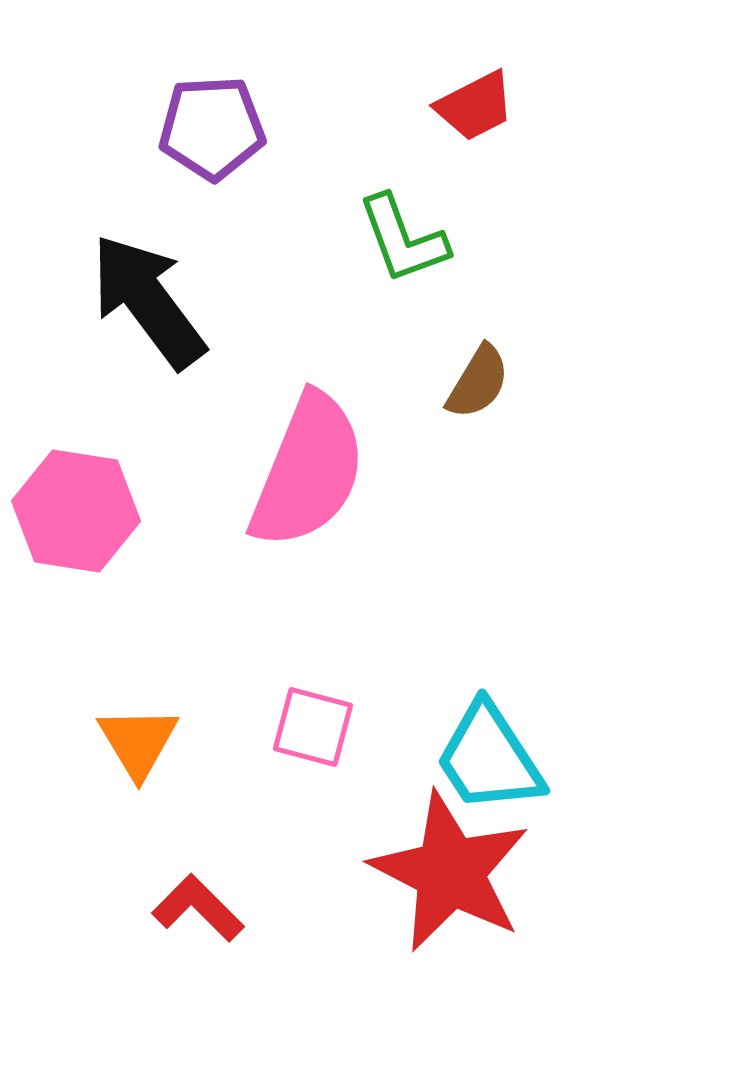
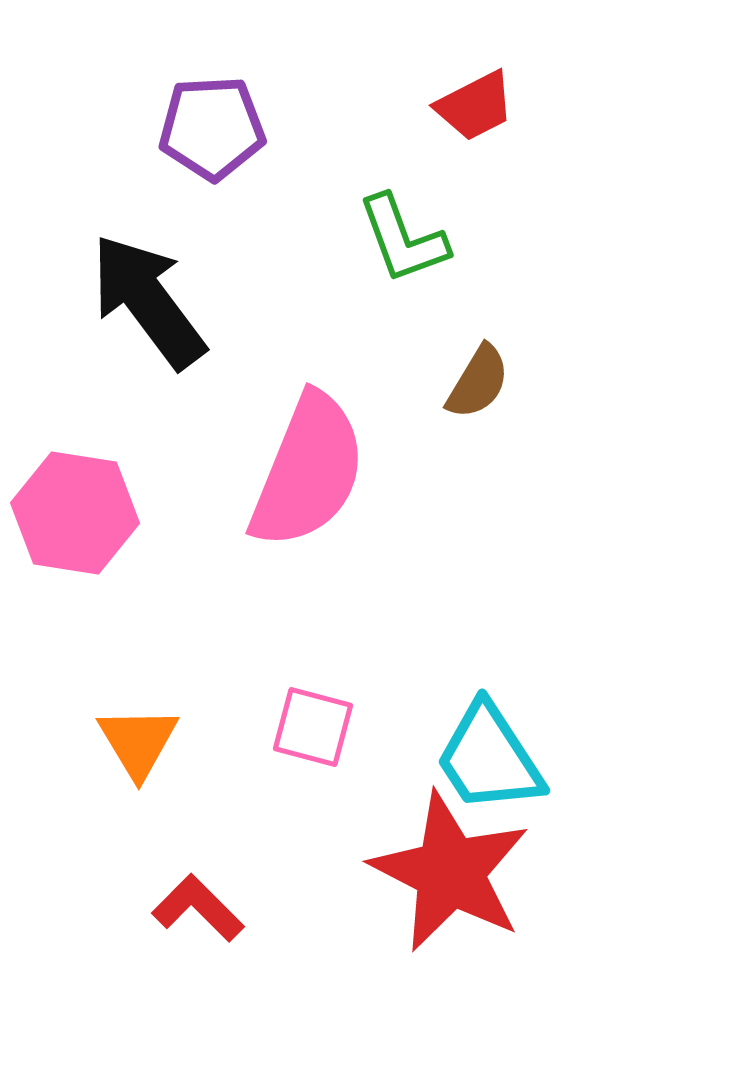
pink hexagon: moved 1 px left, 2 px down
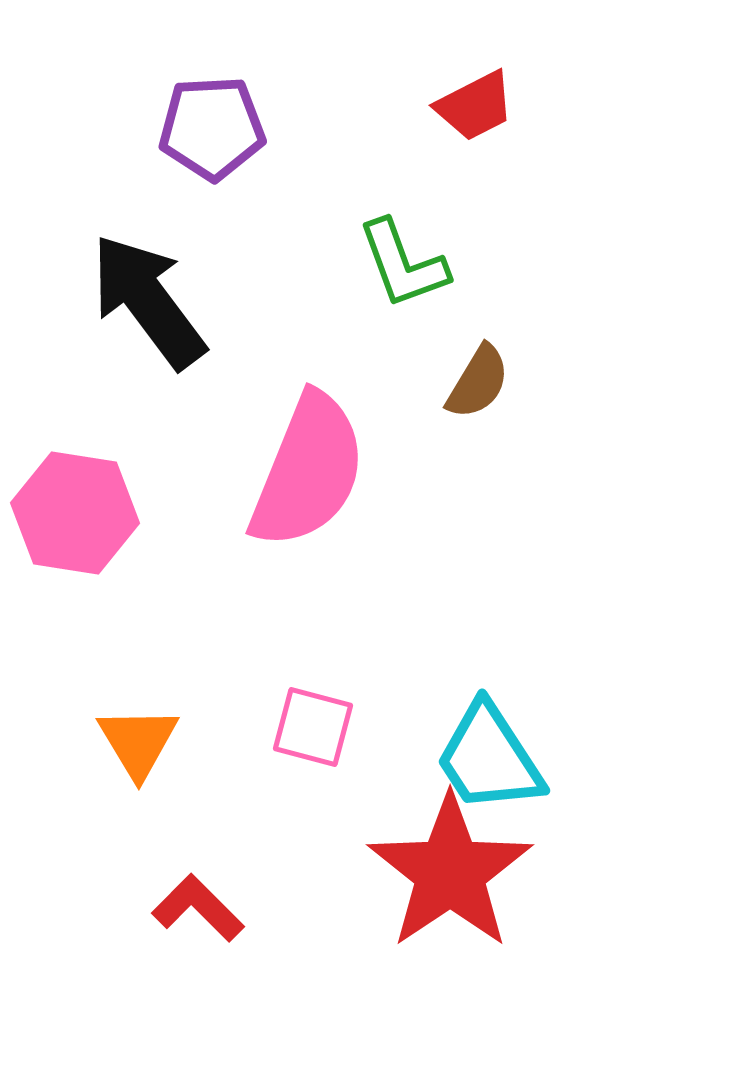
green L-shape: moved 25 px down
red star: rotated 11 degrees clockwise
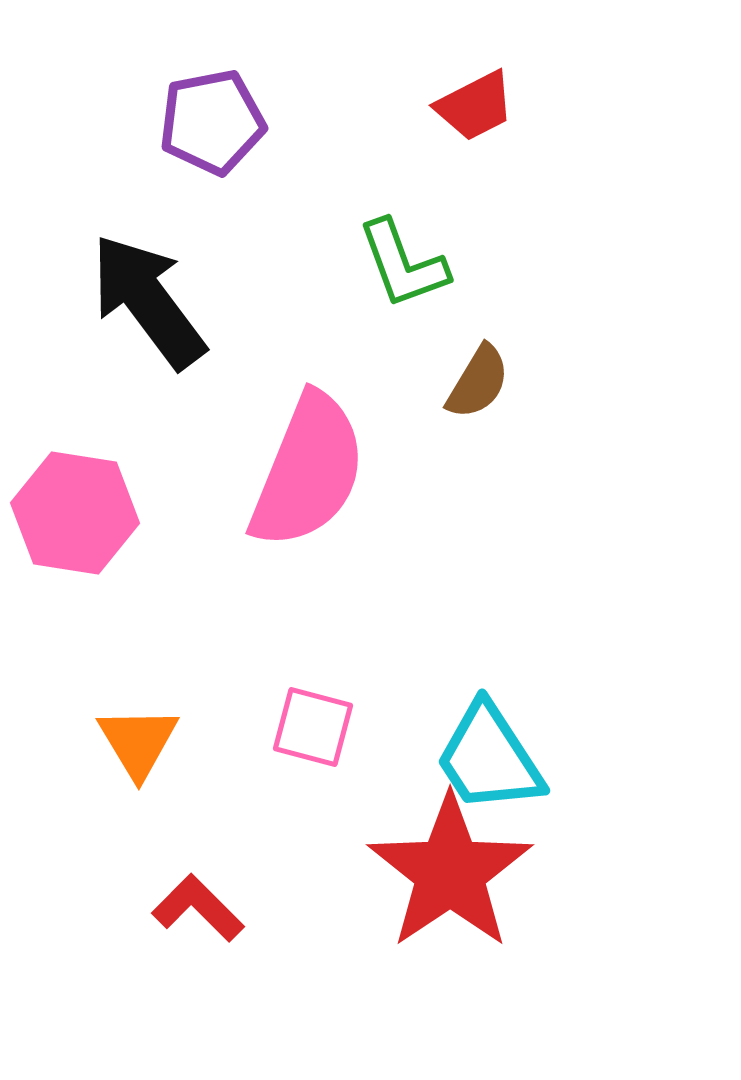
purple pentagon: moved 6 px up; rotated 8 degrees counterclockwise
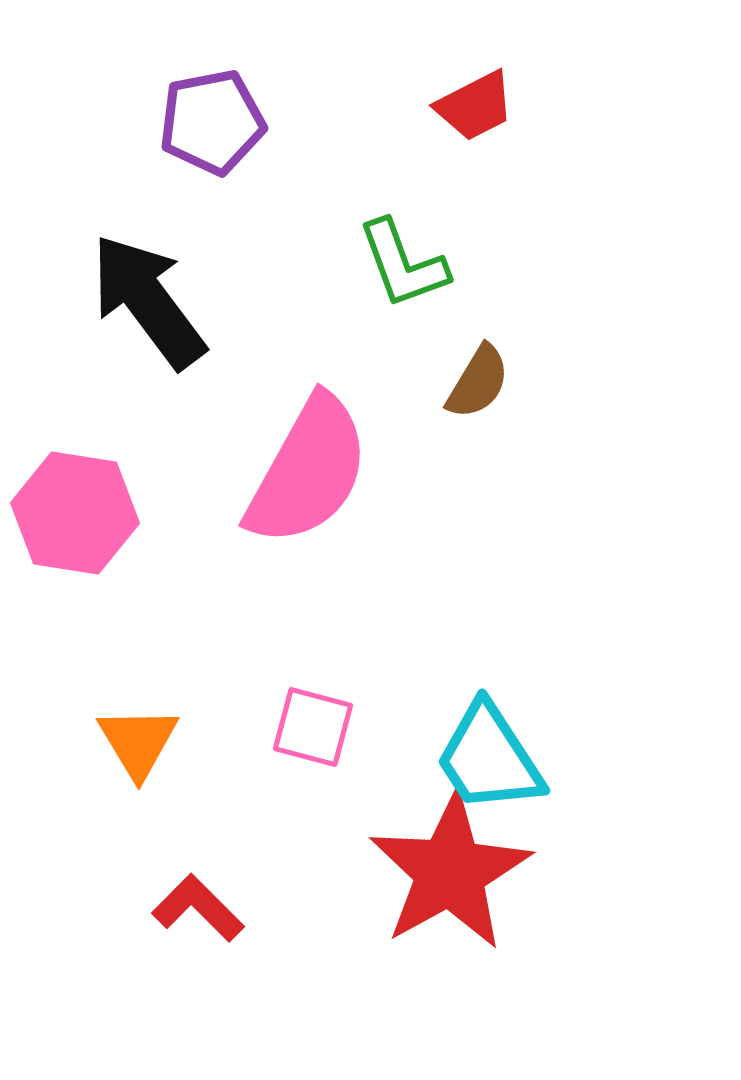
pink semicircle: rotated 7 degrees clockwise
red star: rotated 5 degrees clockwise
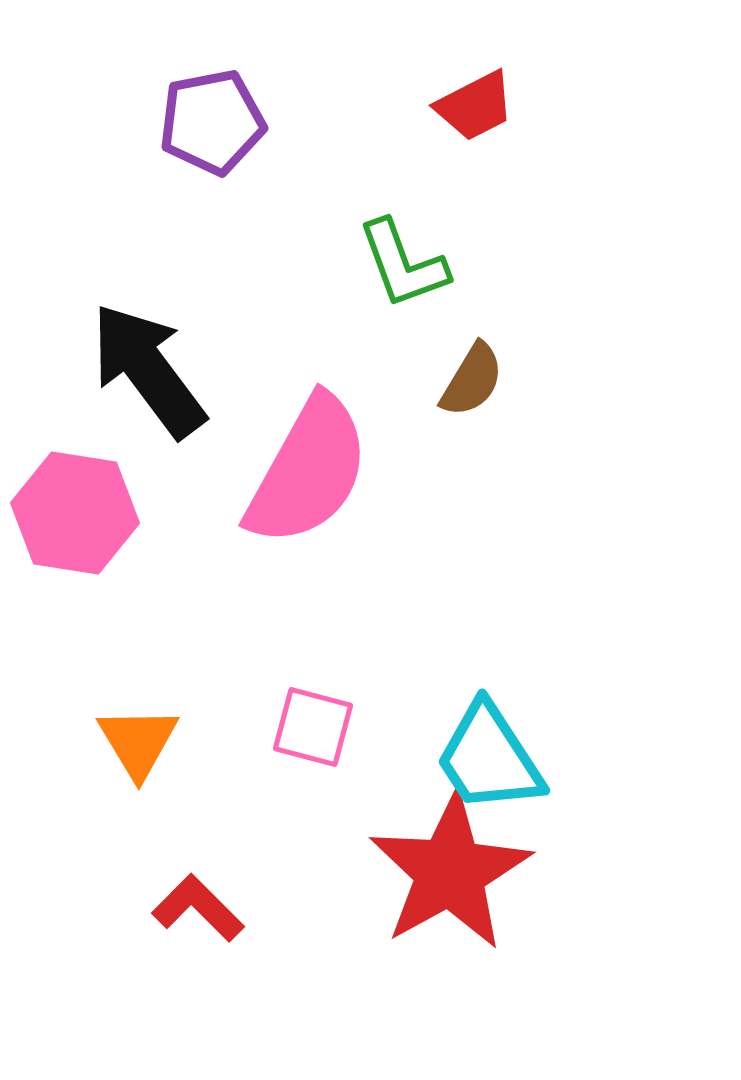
black arrow: moved 69 px down
brown semicircle: moved 6 px left, 2 px up
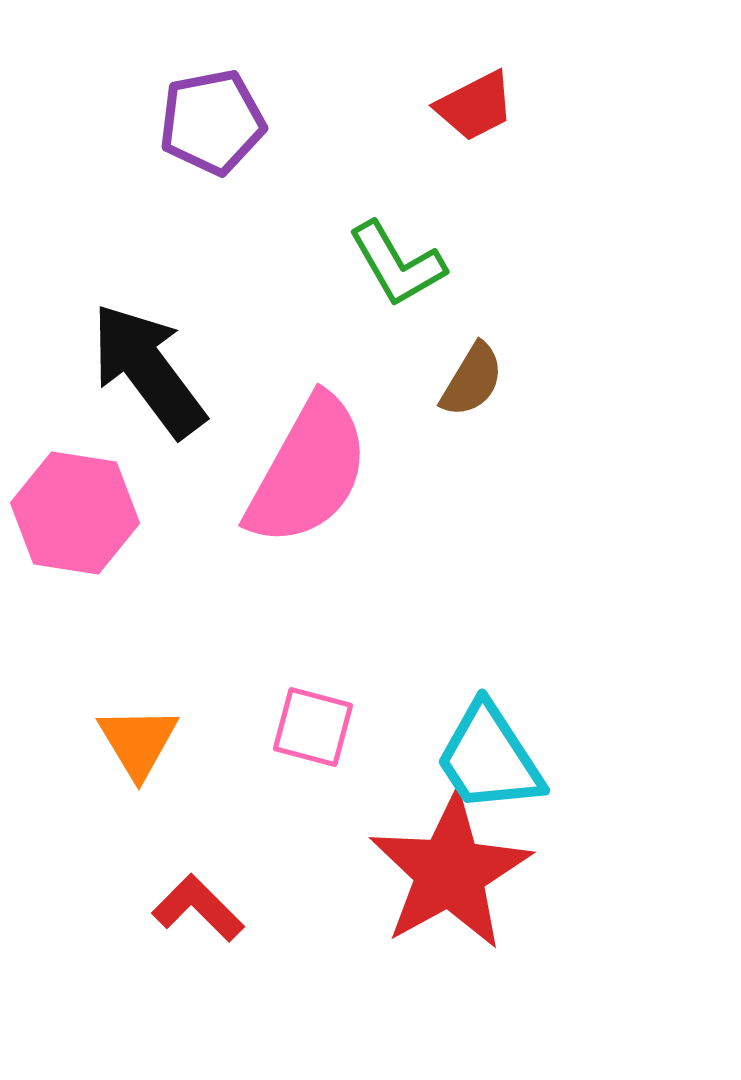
green L-shape: moved 6 px left; rotated 10 degrees counterclockwise
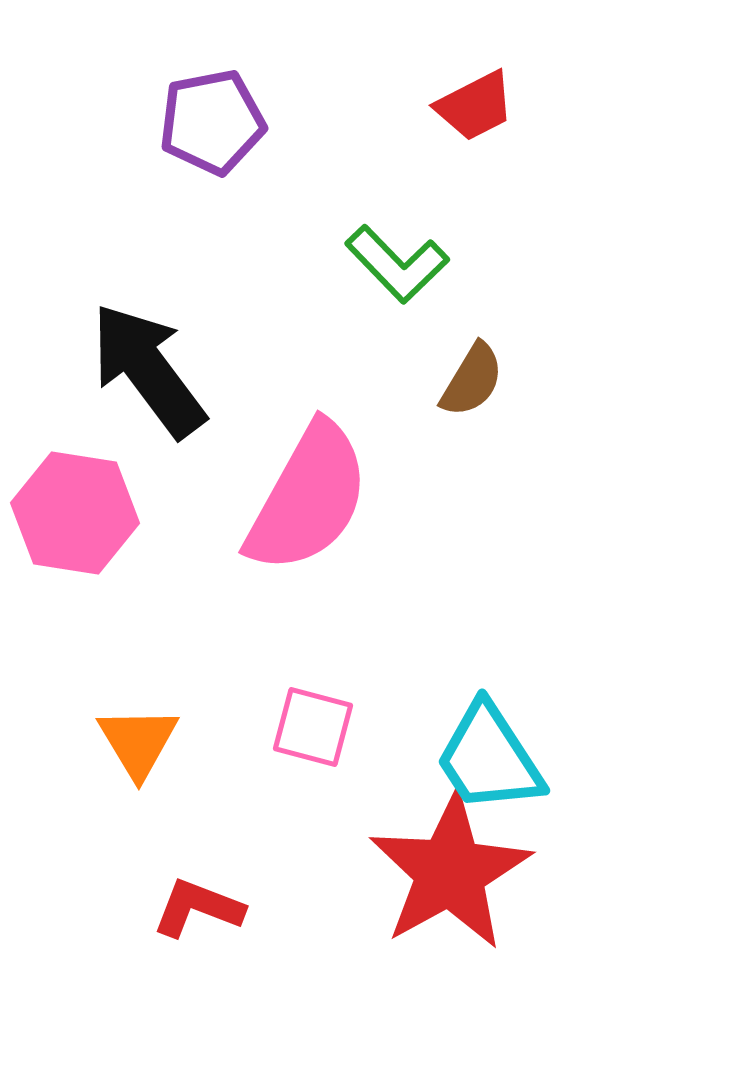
green L-shape: rotated 14 degrees counterclockwise
pink semicircle: moved 27 px down
red L-shape: rotated 24 degrees counterclockwise
